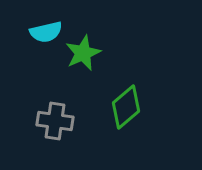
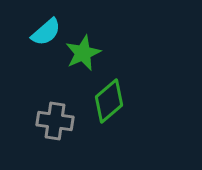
cyan semicircle: rotated 28 degrees counterclockwise
green diamond: moved 17 px left, 6 px up
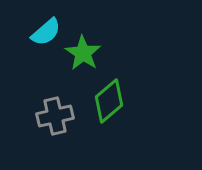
green star: rotated 15 degrees counterclockwise
gray cross: moved 5 px up; rotated 21 degrees counterclockwise
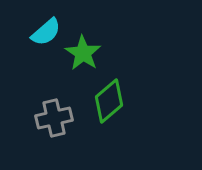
gray cross: moved 1 px left, 2 px down
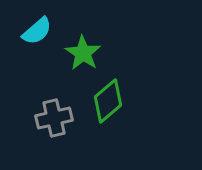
cyan semicircle: moved 9 px left, 1 px up
green diamond: moved 1 px left
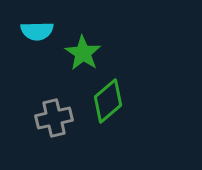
cyan semicircle: rotated 40 degrees clockwise
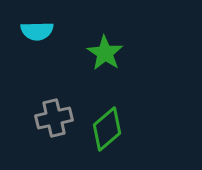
green star: moved 22 px right
green diamond: moved 1 px left, 28 px down
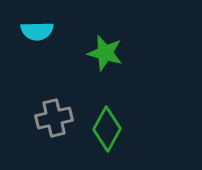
green star: rotated 18 degrees counterclockwise
green diamond: rotated 21 degrees counterclockwise
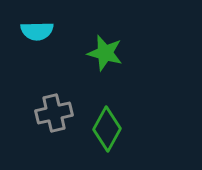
gray cross: moved 5 px up
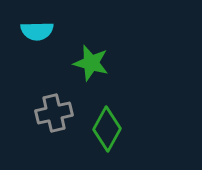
green star: moved 14 px left, 10 px down
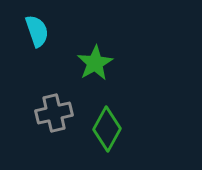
cyan semicircle: rotated 108 degrees counterclockwise
green star: moved 4 px right; rotated 27 degrees clockwise
